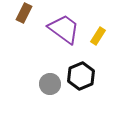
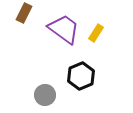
yellow rectangle: moved 2 px left, 3 px up
gray circle: moved 5 px left, 11 px down
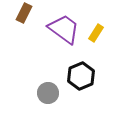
gray circle: moved 3 px right, 2 px up
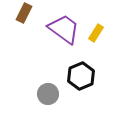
gray circle: moved 1 px down
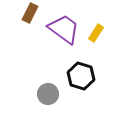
brown rectangle: moved 6 px right
black hexagon: rotated 20 degrees counterclockwise
